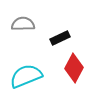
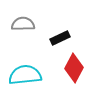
cyan semicircle: moved 1 px left, 1 px up; rotated 16 degrees clockwise
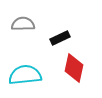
red diamond: rotated 16 degrees counterclockwise
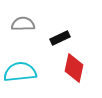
cyan semicircle: moved 5 px left, 3 px up
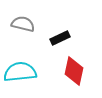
gray semicircle: rotated 15 degrees clockwise
red diamond: moved 3 px down
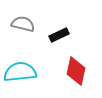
black rectangle: moved 1 px left, 3 px up
red diamond: moved 2 px right
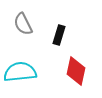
gray semicircle: rotated 130 degrees counterclockwise
black rectangle: rotated 48 degrees counterclockwise
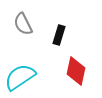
cyan semicircle: moved 5 px down; rotated 28 degrees counterclockwise
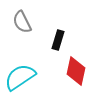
gray semicircle: moved 1 px left, 2 px up
black rectangle: moved 1 px left, 5 px down
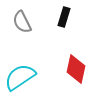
black rectangle: moved 6 px right, 23 px up
red diamond: moved 2 px up
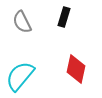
cyan semicircle: moved 1 px up; rotated 16 degrees counterclockwise
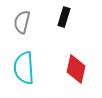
gray semicircle: rotated 40 degrees clockwise
cyan semicircle: moved 4 px right, 8 px up; rotated 44 degrees counterclockwise
